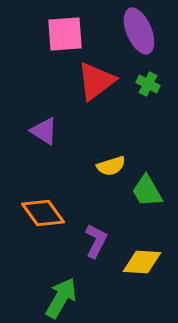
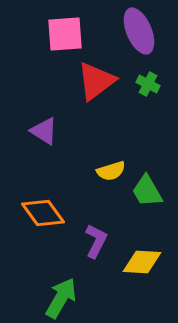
yellow semicircle: moved 5 px down
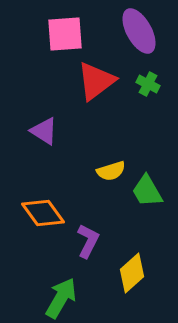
purple ellipse: rotated 6 degrees counterclockwise
purple L-shape: moved 8 px left
yellow diamond: moved 10 px left, 11 px down; rotated 45 degrees counterclockwise
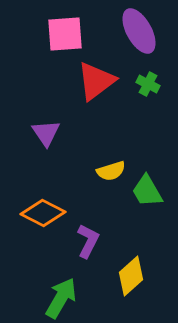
purple triangle: moved 2 px right, 2 px down; rotated 24 degrees clockwise
orange diamond: rotated 27 degrees counterclockwise
yellow diamond: moved 1 px left, 3 px down
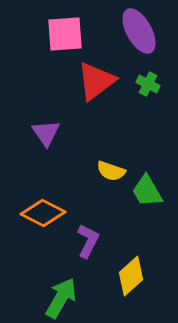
yellow semicircle: rotated 36 degrees clockwise
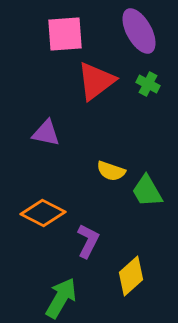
purple triangle: rotated 44 degrees counterclockwise
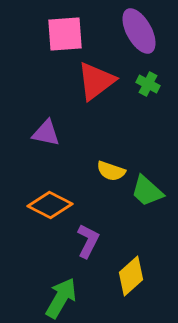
green trapezoid: rotated 18 degrees counterclockwise
orange diamond: moved 7 px right, 8 px up
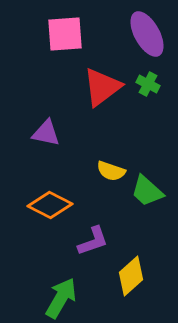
purple ellipse: moved 8 px right, 3 px down
red triangle: moved 6 px right, 6 px down
purple L-shape: moved 5 px right; rotated 44 degrees clockwise
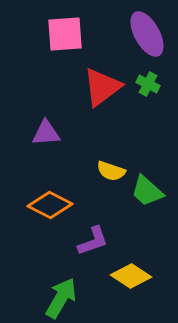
purple triangle: rotated 16 degrees counterclockwise
yellow diamond: rotated 75 degrees clockwise
